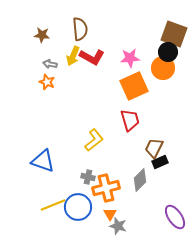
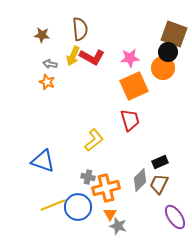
brown trapezoid: moved 5 px right, 36 px down
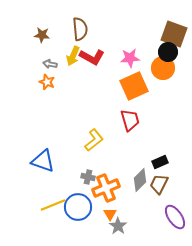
orange cross: rotated 8 degrees counterclockwise
gray star: rotated 18 degrees clockwise
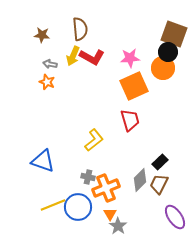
black rectangle: rotated 21 degrees counterclockwise
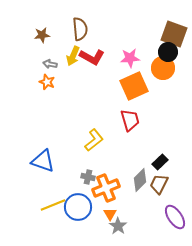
brown star: rotated 14 degrees counterclockwise
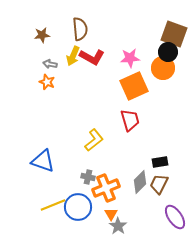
black rectangle: rotated 35 degrees clockwise
gray diamond: moved 2 px down
orange triangle: moved 1 px right
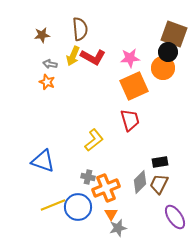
red L-shape: moved 1 px right
gray star: moved 2 px down; rotated 24 degrees clockwise
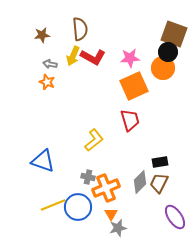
brown trapezoid: moved 1 px up
